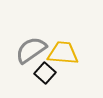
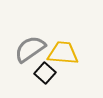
gray semicircle: moved 1 px left, 1 px up
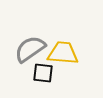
black square: moved 2 px left; rotated 35 degrees counterclockwise
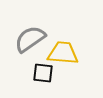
gray semicircle: moved 10 px up
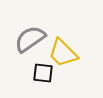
yellow trapezoid: rotated 140 degrees counterclockwise
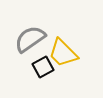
black square: moved 6 px up; rotated 35 degrees counterclockwise
